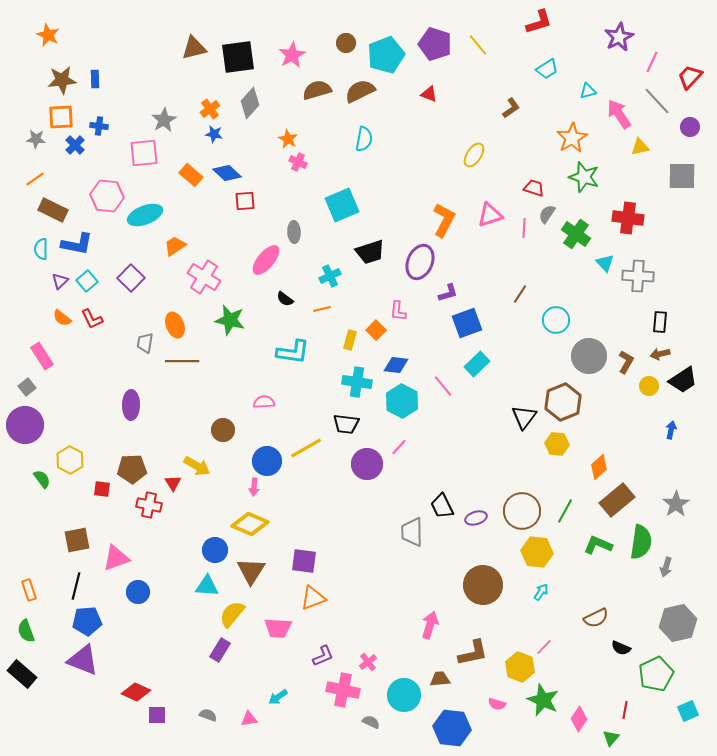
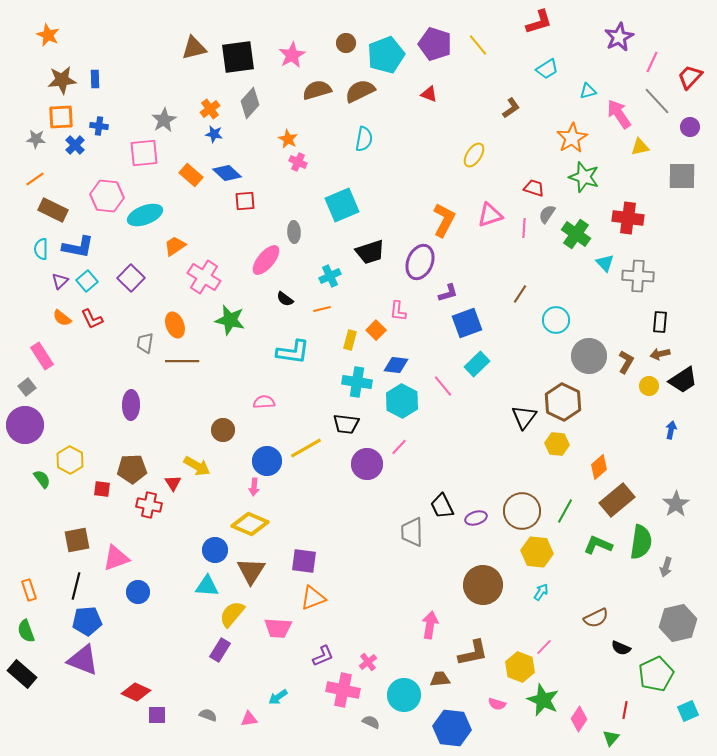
blue L-shape at (77, 244): moved 1 px right, 3 px down
brown hexagon at (563, 402): rotated 12 degrees counterclockwise
pink arrow at (430, 625): rotated 8 degrees counterclockwise
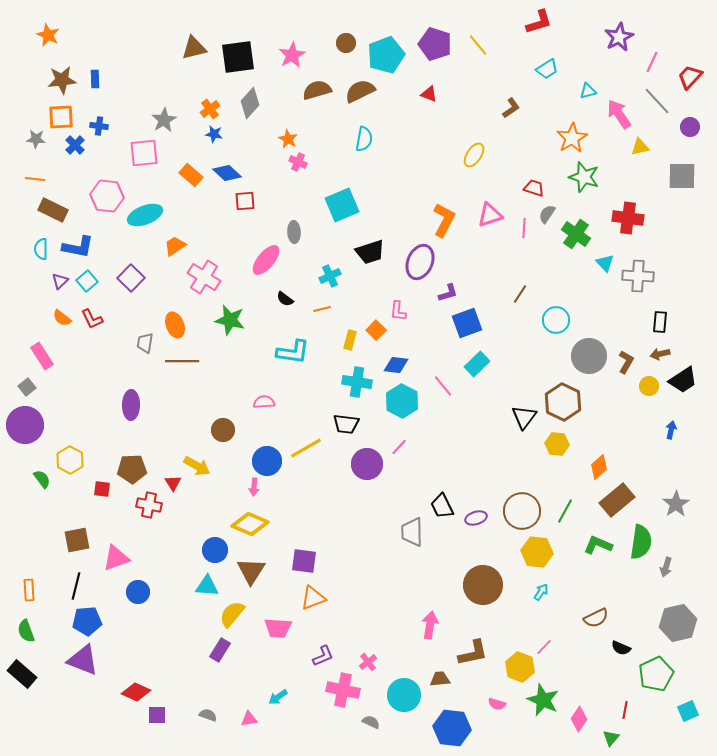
orange line at (35, 179): rotated 42 degrees clockwise
orange rectangle at (29, 590): rotated 15 degrees clockwise
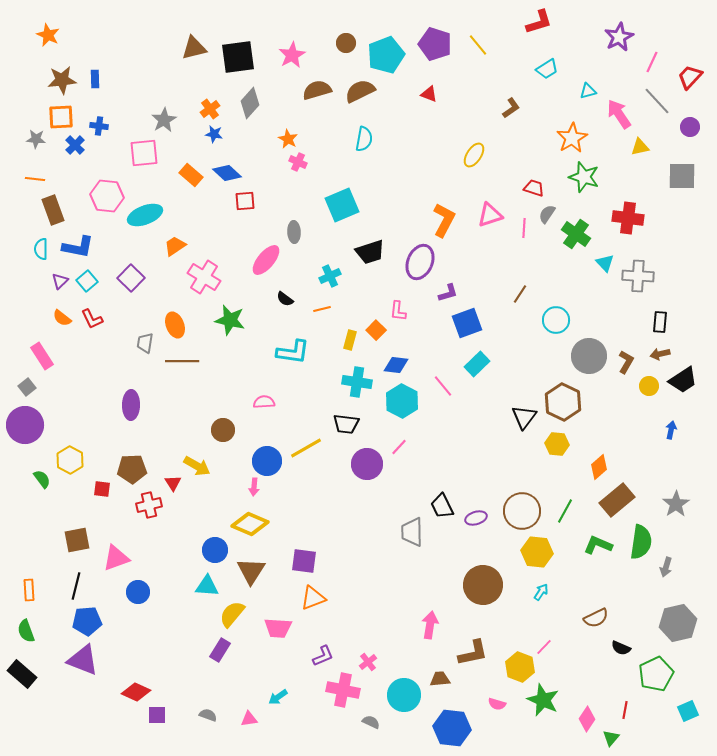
brown rectangle at (53, 210): rotated 44 degrees clockwise
red cross at (149, 505): rotated 25 degrees counterclockwise
pink diamond at (579, 719): moved 8 px right
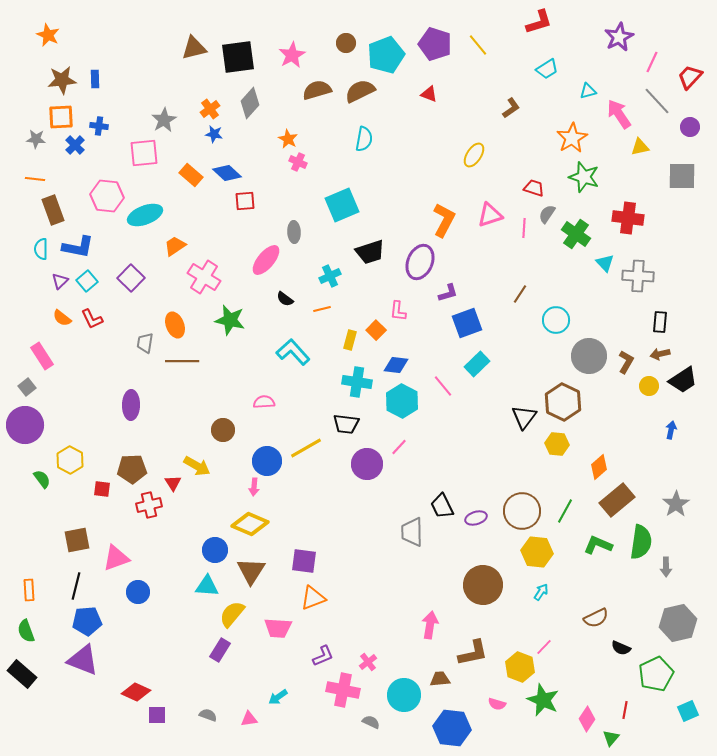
cyan L-shape at (293, 352): rotated 140 degrees counterclockwise
gray arrow at (666, 567): rotated 18 degrees counterclockwise
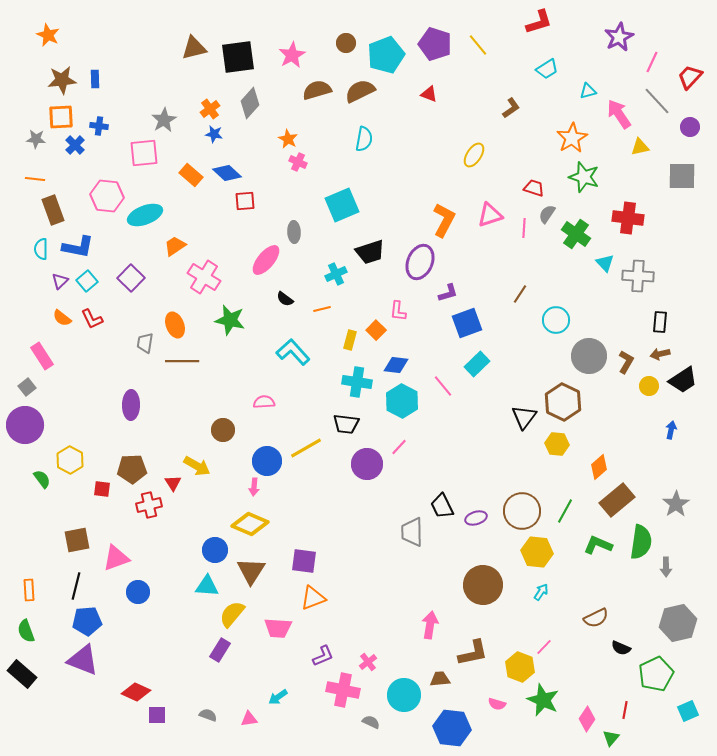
cyan cross at (330, 276): moved 6 px right, 2 px up
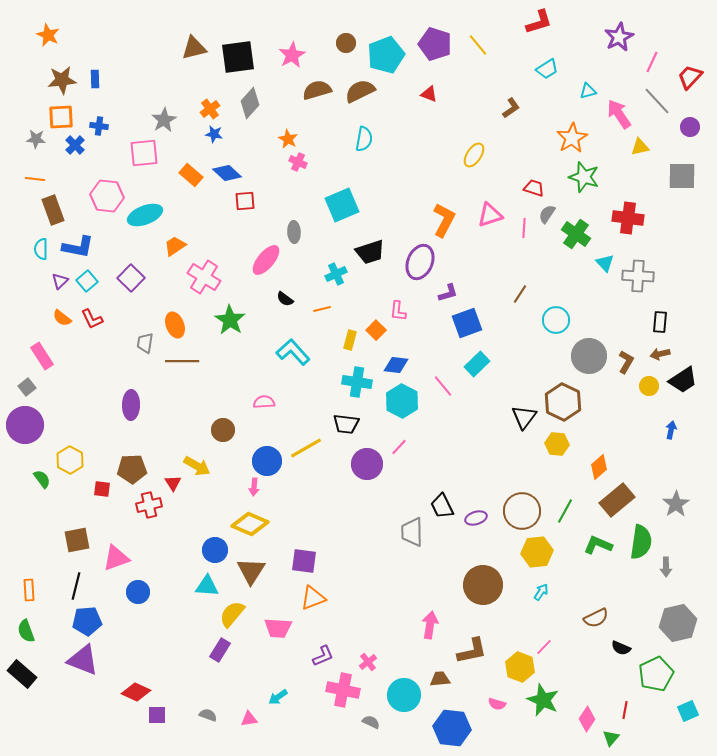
green star at (230, 320): rotated 20 degrees clockwise
yellow hexagon at (537, 552): rotated 12 degrees counterclockwise
brown L-shape at (473, 653): moved 1 px left, 2 px up
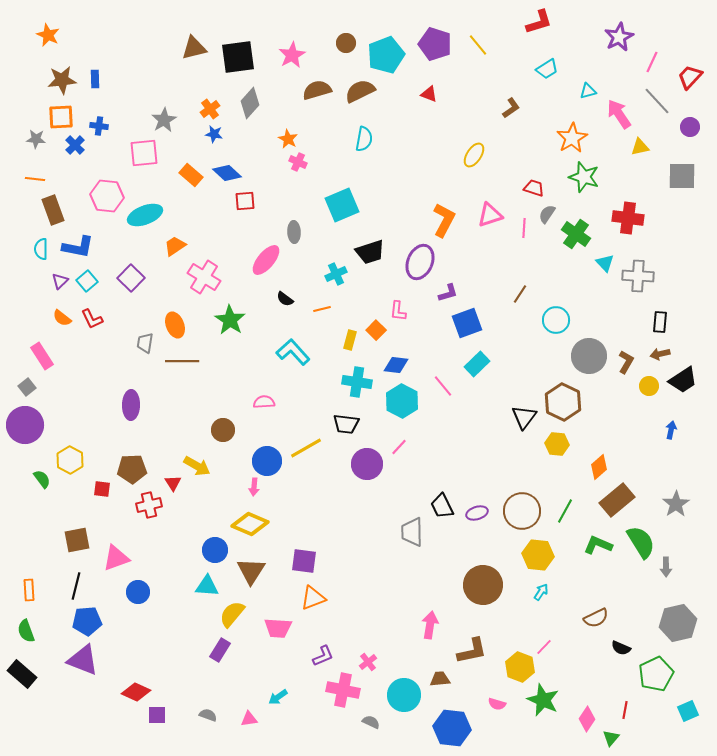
purple ellipse at (476, 518): moved 1 px right, 5 px up
green semicircle at (641, 542): rotated 40 degrees counterclockwise
yellow hexagon at (537, 552): moved 1 px right, 3 px down; rotated 12 degrees clockwise
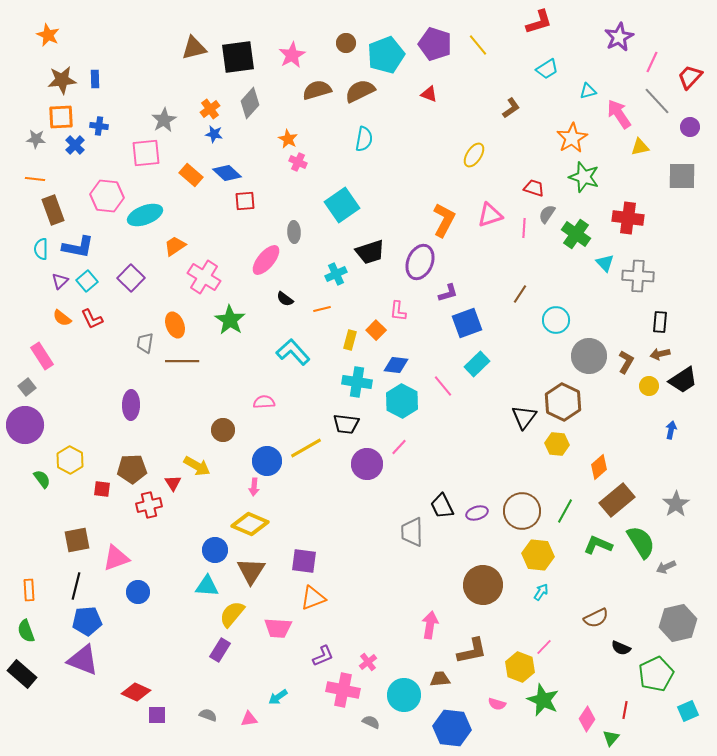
pink square at (144, 153): moved 2 px right
cyan square at (342, 205): rotated 12 degrees counterclockwise
gray arrow at (666, 567): rotated 66 degrees clockwise
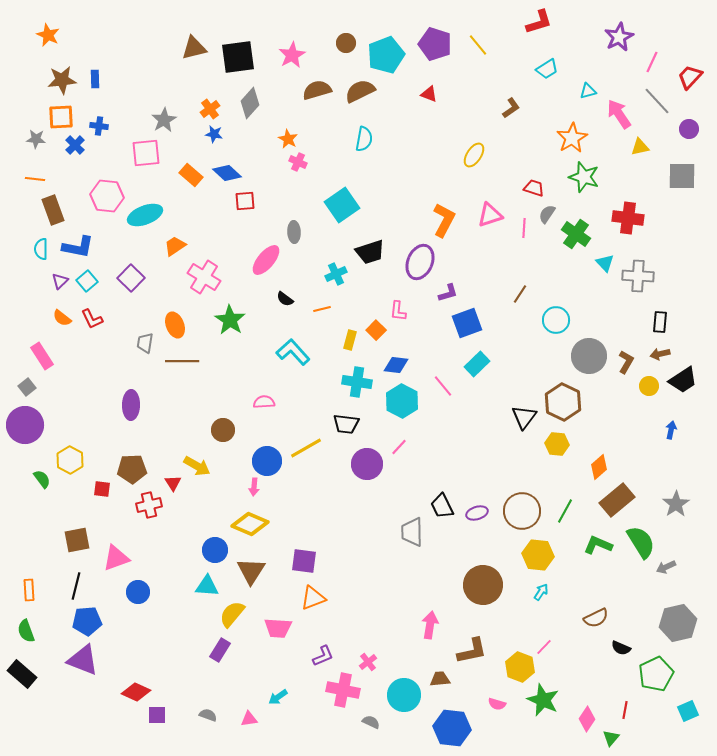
purple circle at (690, 127): moved 1 px left, 2 px down
